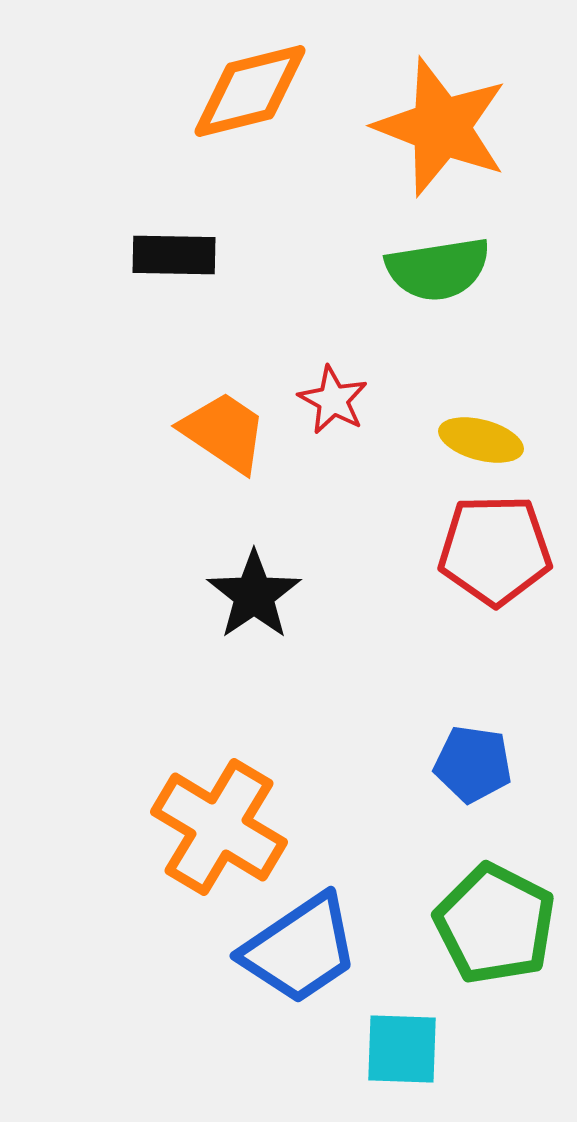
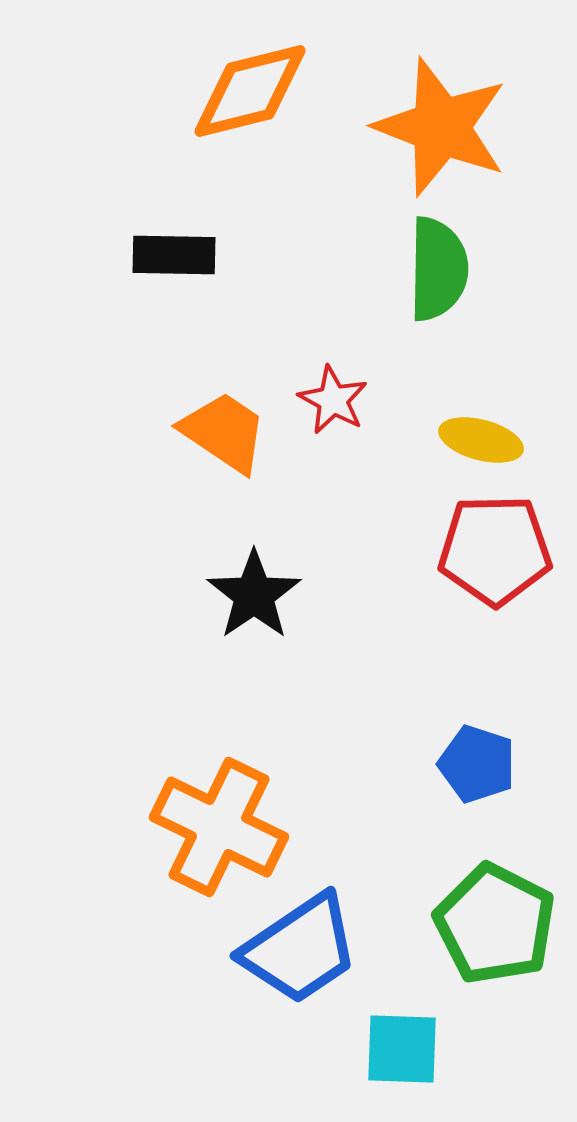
green semicircle: rotated 80 degrees counterclockwise
blue pentagon: moved 4 px right; rotated 10 degrees clockwise
orange cross: rotated 5 degrees counterclockwise
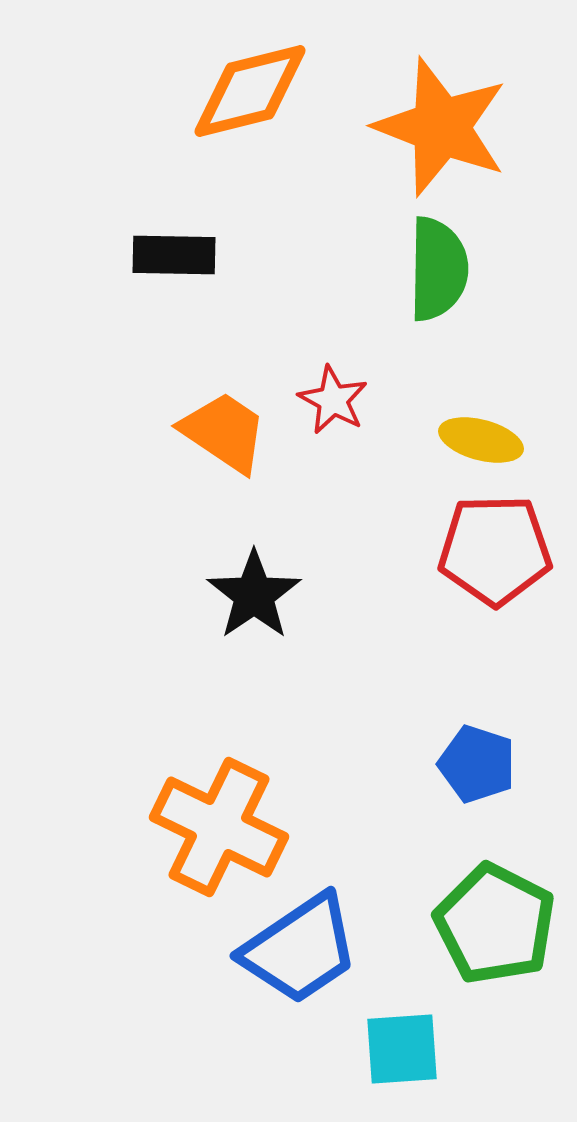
cyan square: rotated 6 degrees counterclockwise
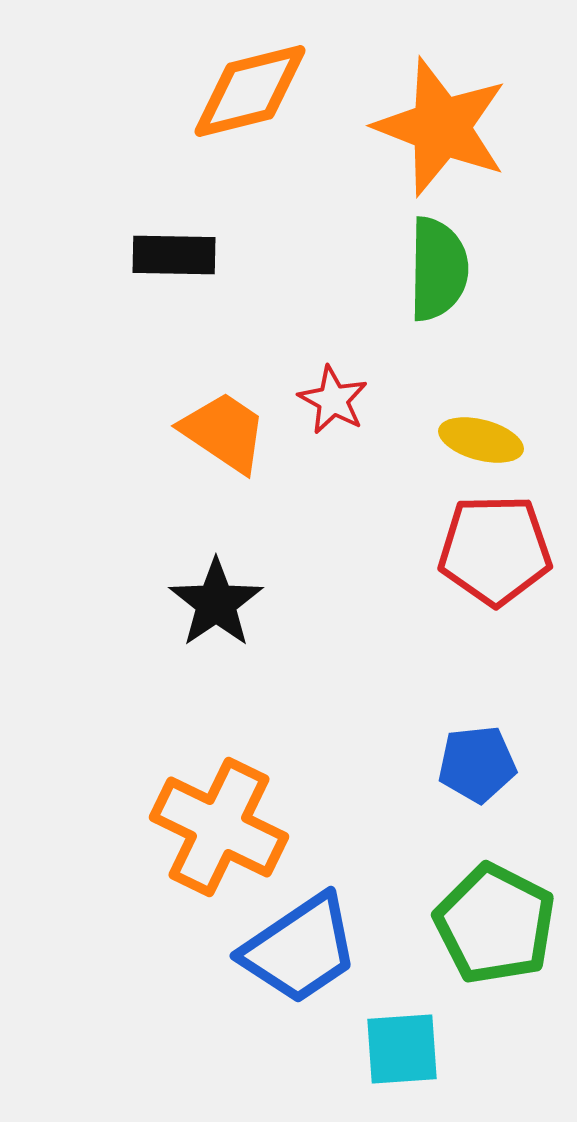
black star: moved 38 px left, 8 px down
blue pentagon: rotated 24 degrees counterclockwise
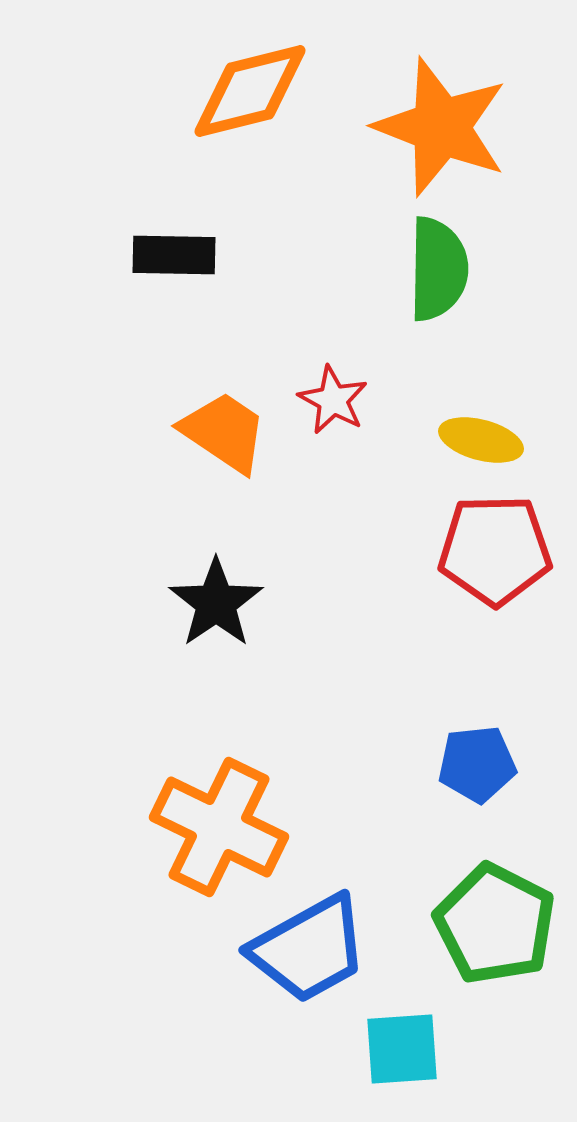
blue trapezoid: moved 9 px right; rotated 5 degrees clockwise
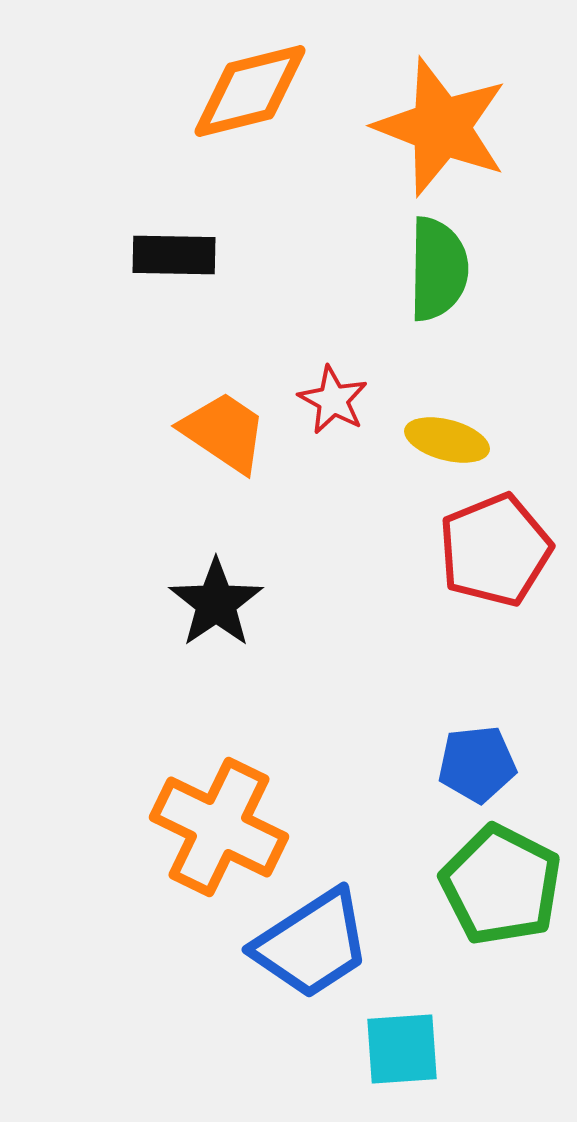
yellow ellipse: moved 34 px left
red pentagon: rotated 21 degrees counterclockwise
green pentagon: moved 6 px right, 39 px up
blue trapezoid: moved 3 px right, 5 px up; rotated 4 degrees counterclockwise
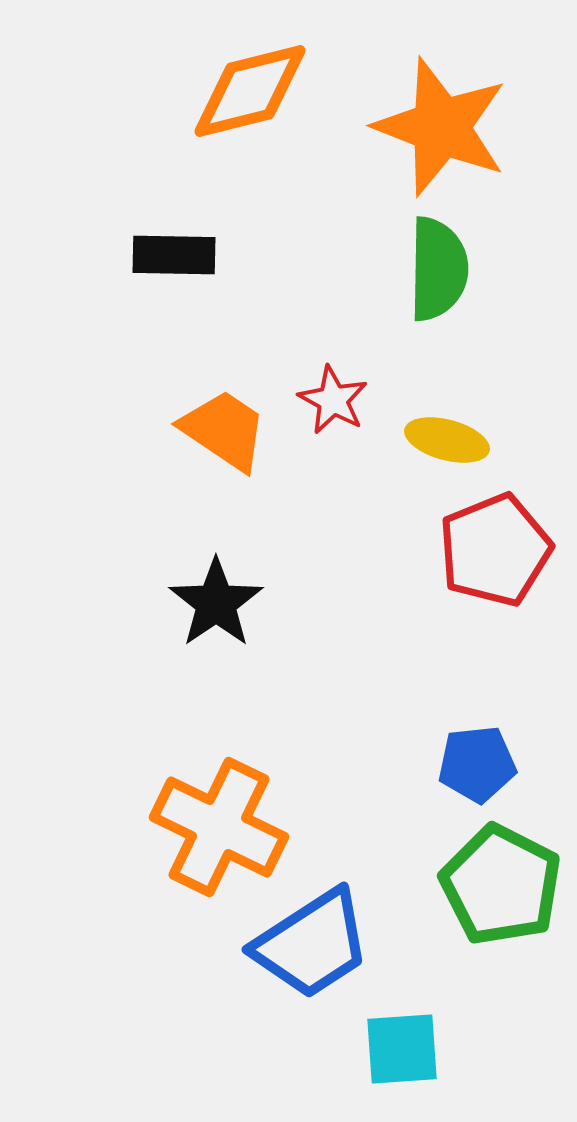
orange trapezoid: moved 2 px up
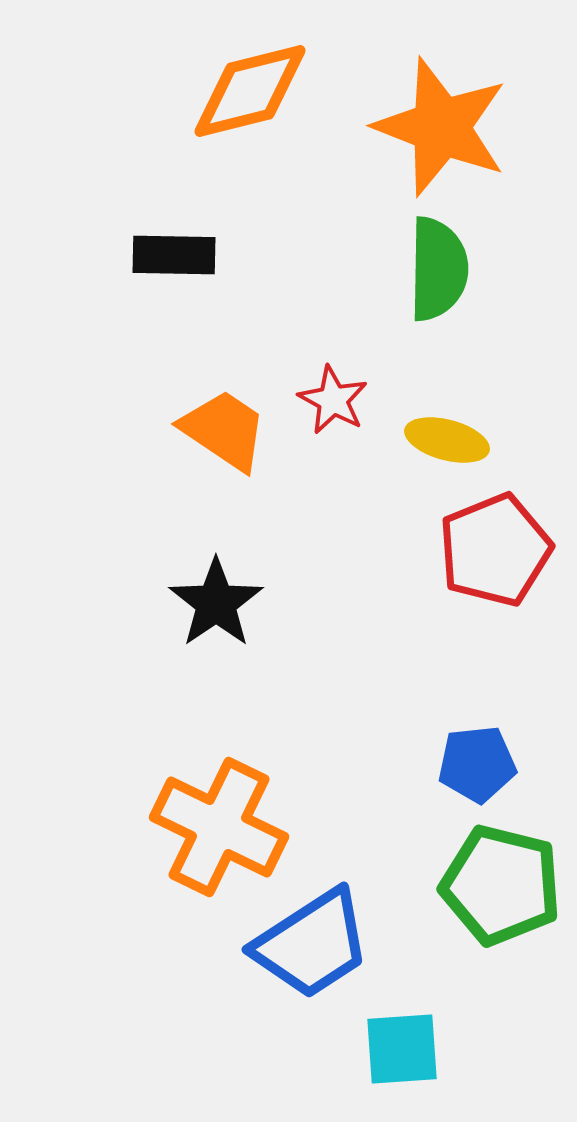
green pentagon: rotated 13 degrees counterclockwise
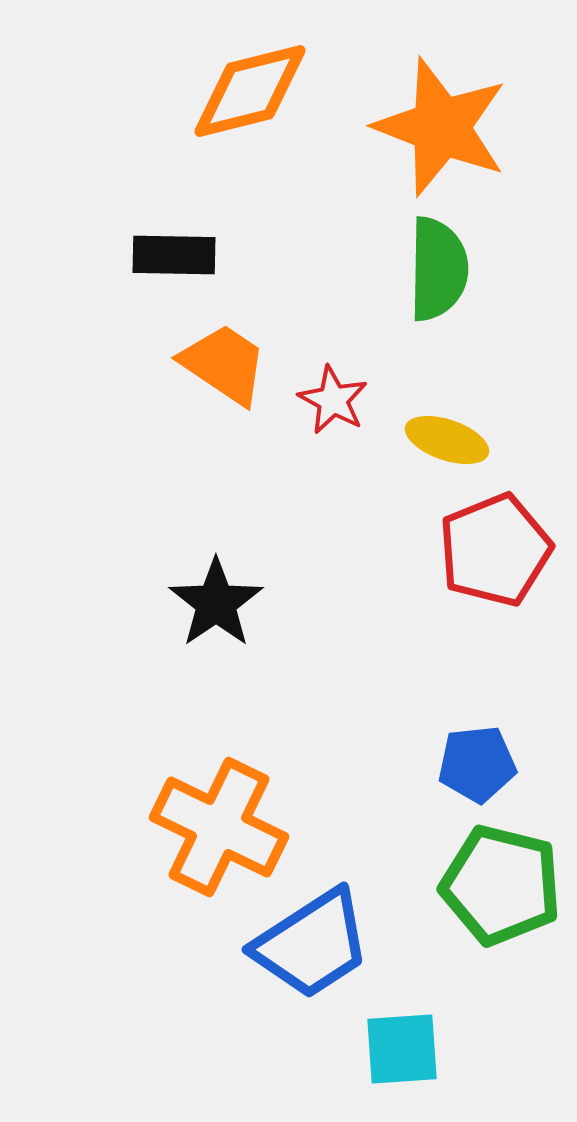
orange trapezoid: moved 66 px up
yellow ellipse: rotated 4 degrees clockwise
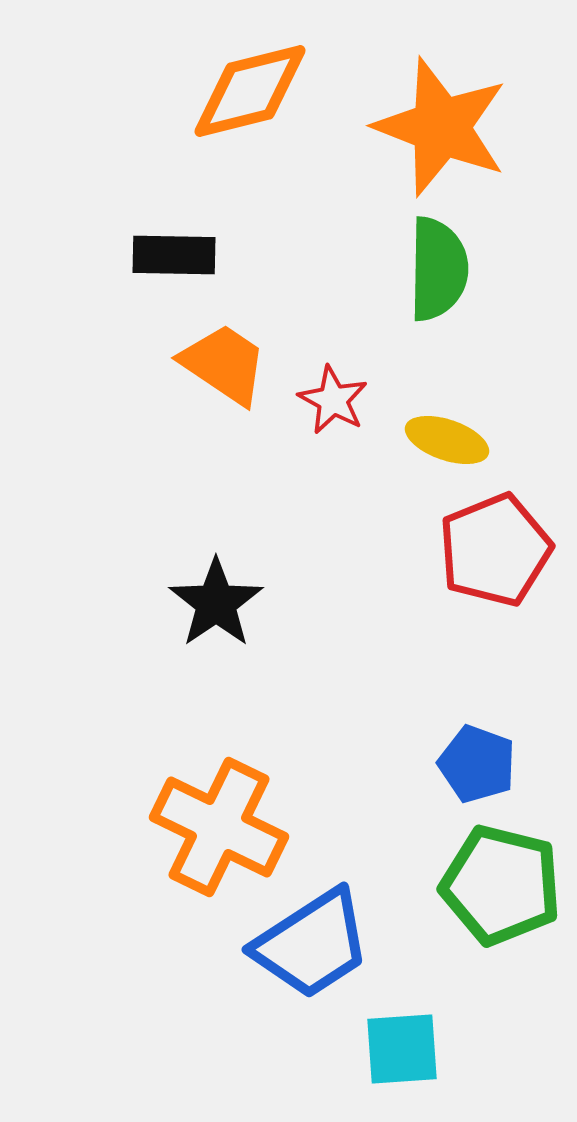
blue pentagon: rotated 26 degrees clockwise
